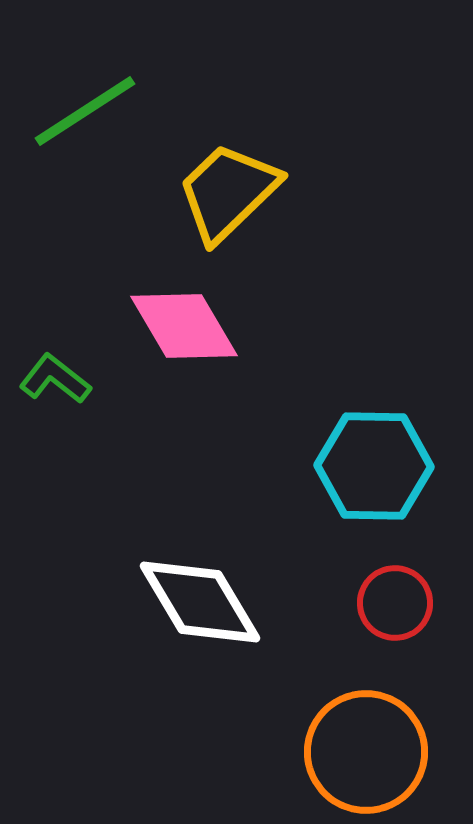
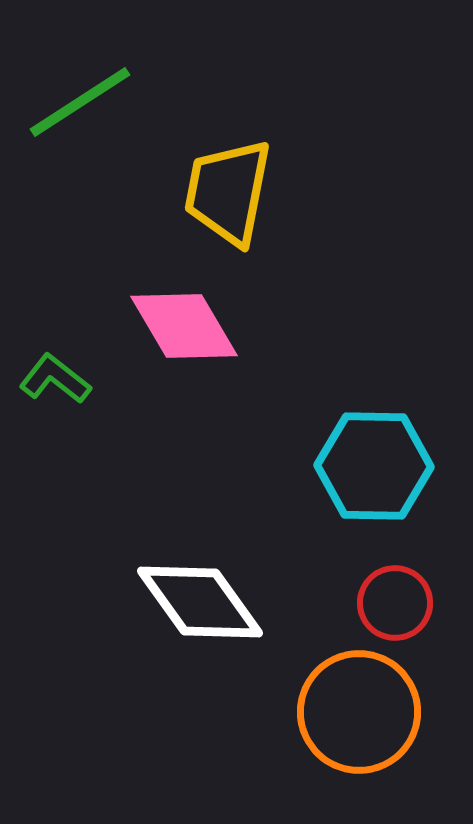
green line: moved 5 px left, 9 px up
yellow trapezoid: rotated 35 degrees counterclockwise
white diamond: rotated 5 degrees counterclockwise
orange circle: moved 7 px left, 40 px up
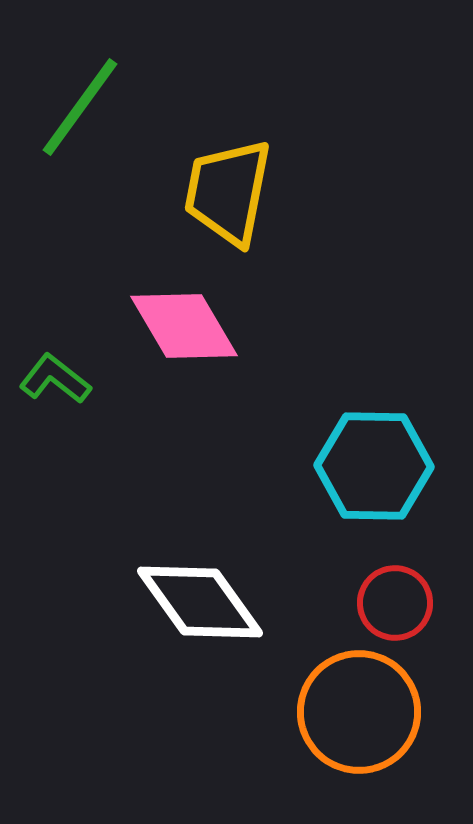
green line: moved 5 px down; rotated 21 degrees counterclockwise
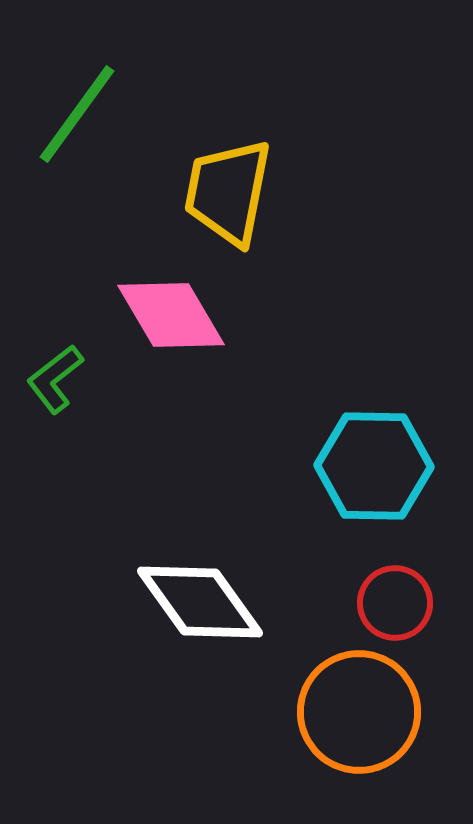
green line: moved 3 px left, 7 px down
pink diamond: moved 13 px left, 11 px up
green L-shape: rotated 76 degrees counterclockwise
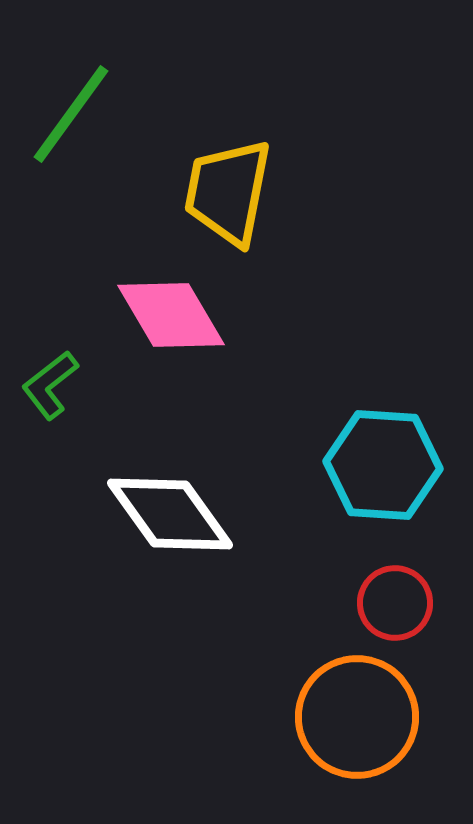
green line: moved 6 px left
green L-shape: moved 5 px left, 6 px down
cyan hexagon: moved 9 px right, 1 px up; rotated 3 degrees clockwise
white diamond: moved 30 px left, 88 px up
orange circle: moved 2 px left, 5 px down
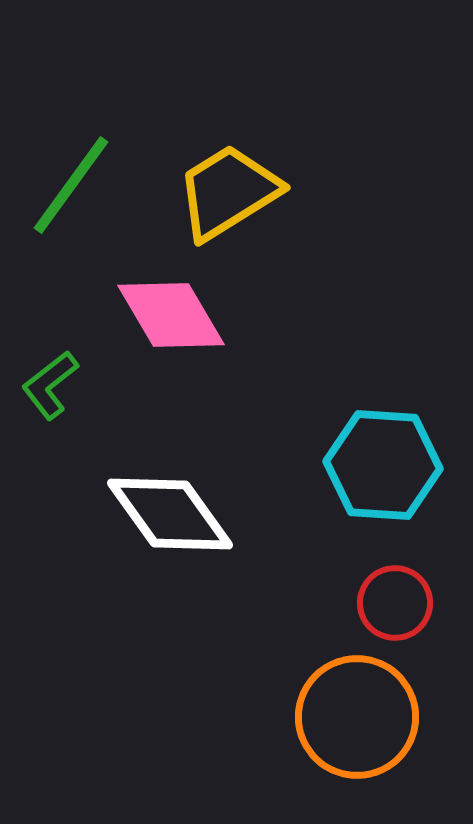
green line: moved 71 px down
yellow trapezoid: rotated 47 degrees clockwise
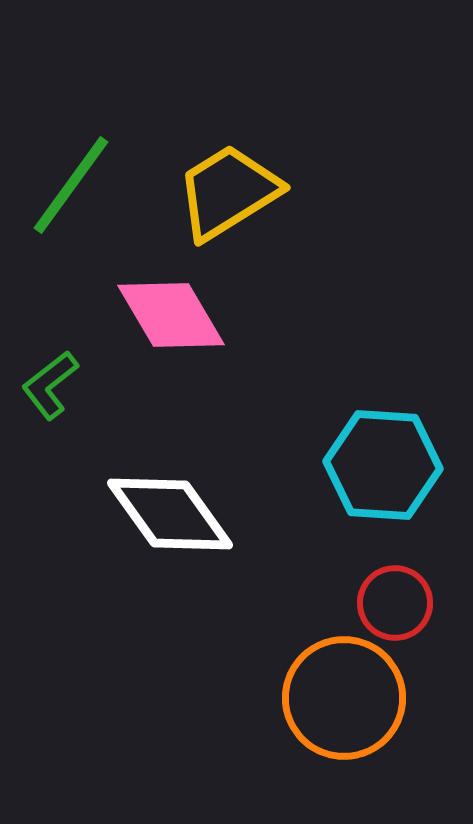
orange circle: moved 13 px left, 19 px up
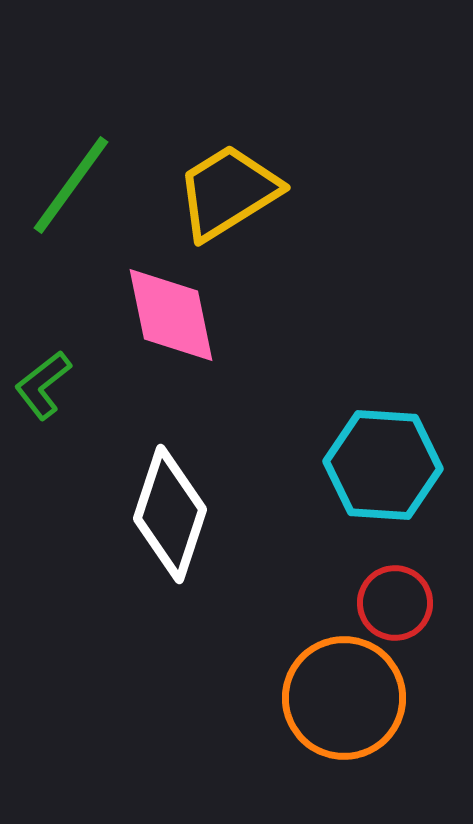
pink diamond: rotated 19 degrees clockwise
green L-shape: moved 7 px left
white diamond: rotated 54 degrees clockwise
